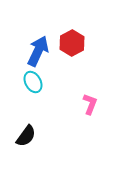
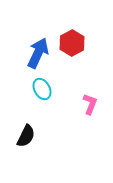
blue arrow: moved 2 px down
cyan ellipse: moved 9 px right, 7 px down
black semicircle: rotated 10 degrees counterclockwise
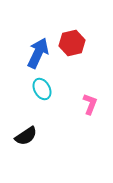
red hexagon: rotated 15 degrees clockwise
black semicircle: rotated 30 degrees clockwise
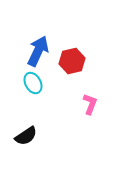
red hexagon: moved 18 px down
blue arrow: moved 2 px up
cyan ellipse: moved 9 px left, 6 px up
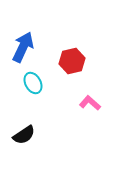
blue arrow: moved 15 px left, 4 px up
pink L-shape: moved 1 px up; rotated 70 degrees counterclockwise
black semicircle: moved 2 px left, 1 px up
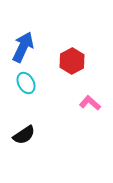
red hexagon: rotated 15 degrees counterclockwise
cyan ellipse: moved 7 px left
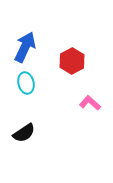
blue arrow: moved 2 px right
cyan ellipse: rotated 15 degrees clockwise
black semicircle: moved 2 px up
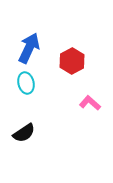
blue arrow: moved 4 px right, 1 px down
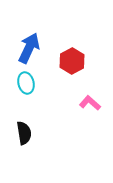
black semicircle: rotated 65 degrees counterclockwise
